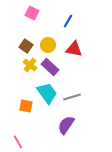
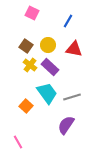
orange square: rotated 32 degrees clockwise
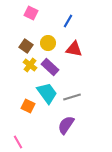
pink square: moved 1 px left
yellow circle: moved 2 px up
orange square: moved 2 px right; rotated 16 degrees counterclockwise
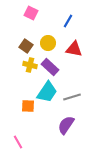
yellow cross: rotated 24 degrees counterclockwise
cyan trapezoid: moved 1 px up; rotated 70 degrees clockwise
orange square: rotated 24 degrees counterclockwise
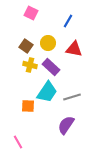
purple rectangle: moved 1 px right
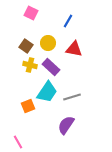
orange square: rotated 24 degrees counterclockwise
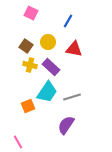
yellow circle: moved 1 px up
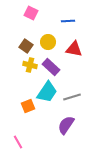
blue line: rotated 56 degrees clockwise
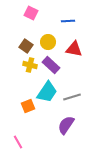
purple rectangle: moved 2 px up
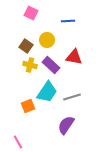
yellow circle: moved 1 px left, 2 px up
red triangle: moved 8 px down
